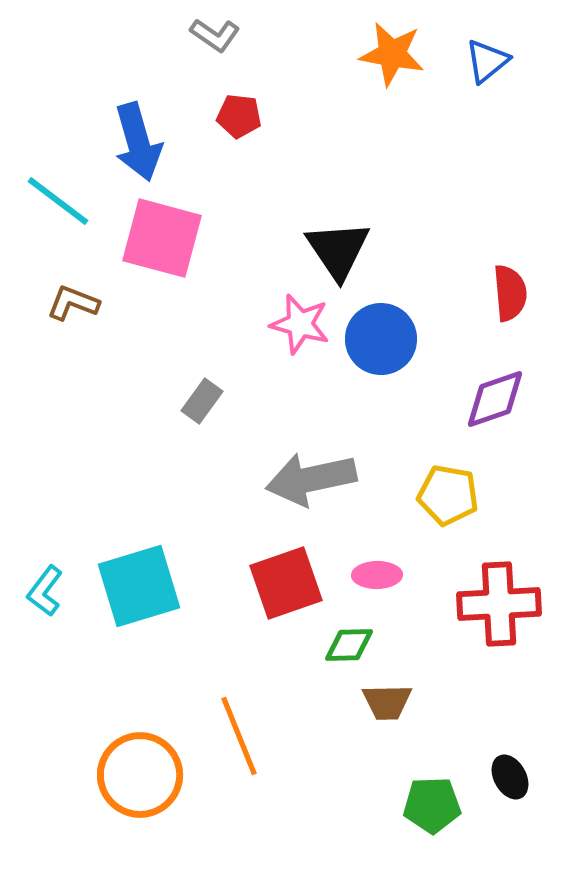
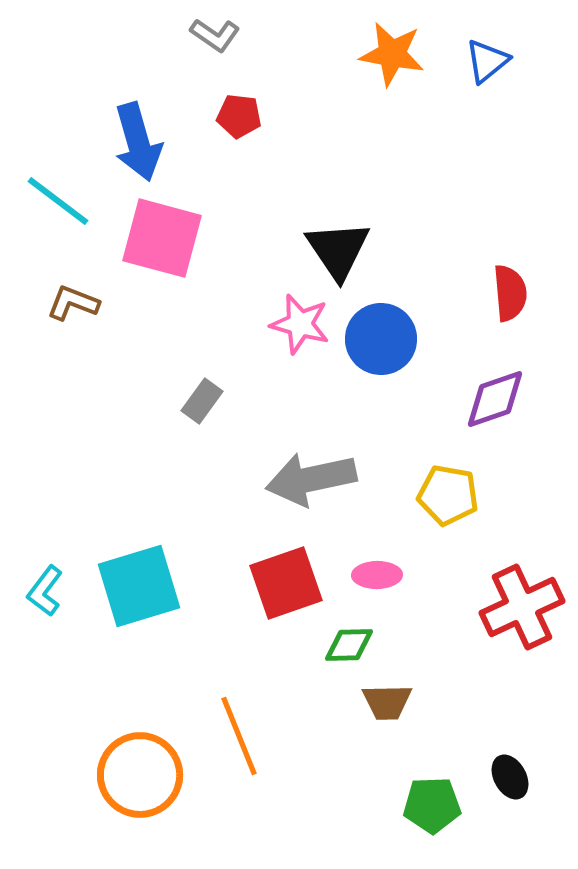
red cross: moved 23 px right, 3 px down; rotated 22 degrees counterclockwise
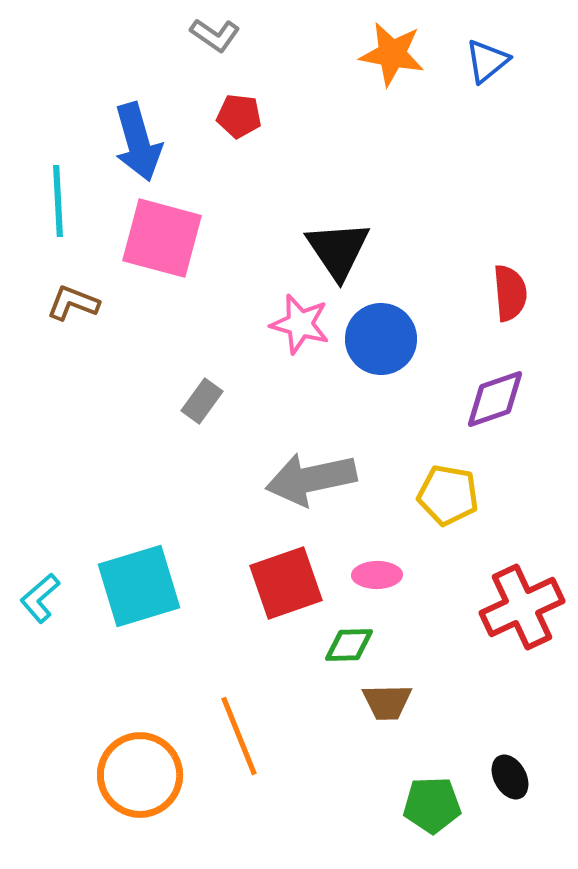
cyan line: rotated 50 degrees clockwise
cyan L-shape: moved 5 px left, 7 px down; rotated 12 degrees clockwise
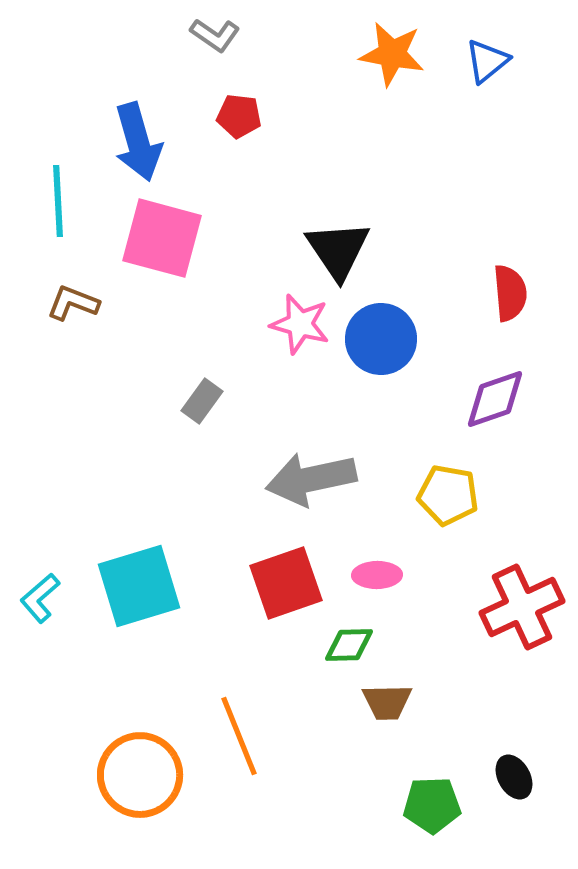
black ellipse: moved 4 px right
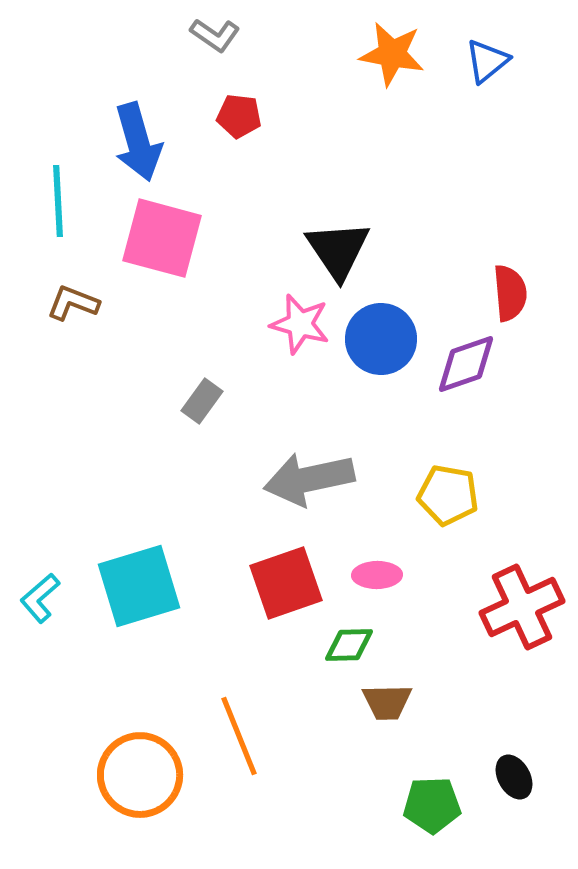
purple diamond: moved 29 px left, 35 px up
gray arrow: moved 2 px left
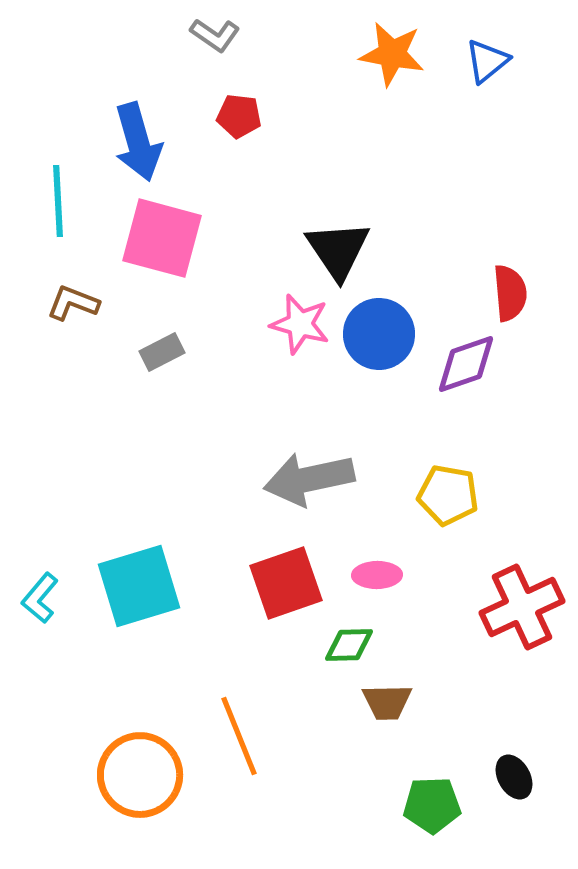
blue circle: moved 2 px left, 5 px up
gray rectangle: moved 40 px left, 49 px up; rotated 27 degrees clockwise
cyan L-shape: rotated 9 degrees counterclockwise
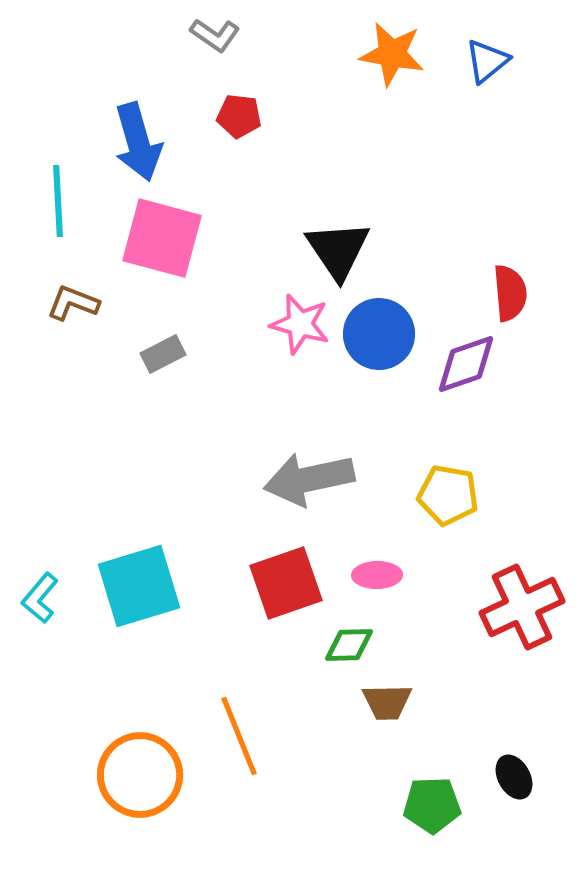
gray rectangle: moved 1 px right, 2 px down
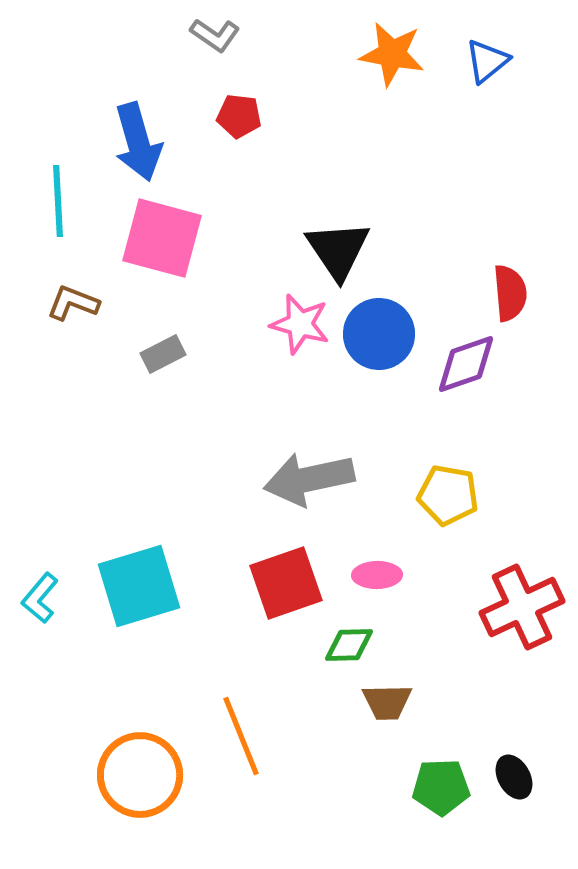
orange line: moved 2 px right
green pentagon: moved 9 px right, 18 px up
